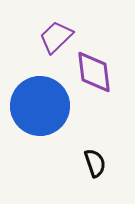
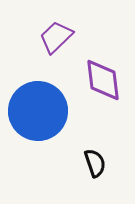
purple diamond: moved 9 px right, 8 px down
blue circle: moved 2 px left, 5 px down
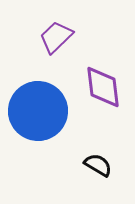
purple diamond: moved 7 px down
black semicircle: moved 3 px right, 2 px down; rotated 40 degrees counterclockwise
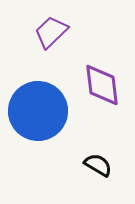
purple trapezoid: moved 5 px left, 5 px up
purple diamond: moved 1 px left, 2 px up
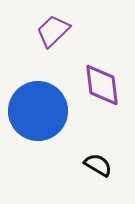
purple trapezoid: moved 2 px right, 1 px up
